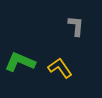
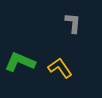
gray L-shape: moved 3 px left, 3 px up
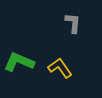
green L-shape: moved 1 px left
